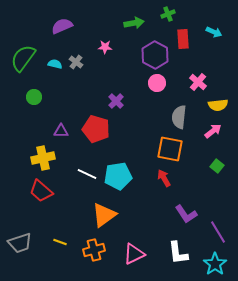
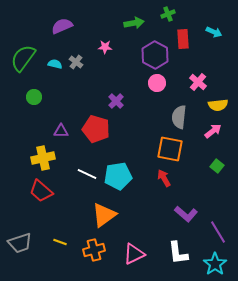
purple L-shape: rotated 15 degrees counterclockwise
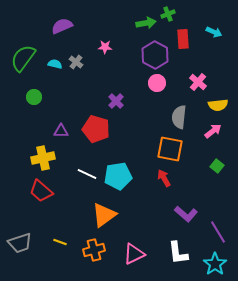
green arrow: moved 12 px right
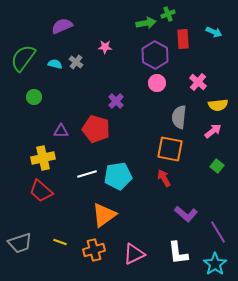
white line: rotated 42 degrees counterclockwise
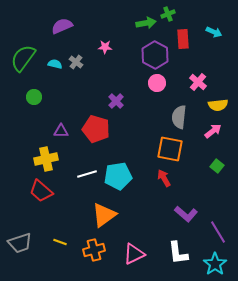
yellow cross: moved 3 px right, 1 px down
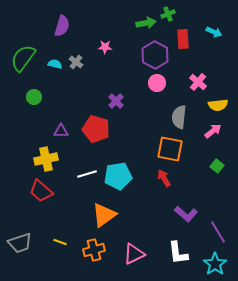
purple semicircle: rotated 130 degrees clockwise
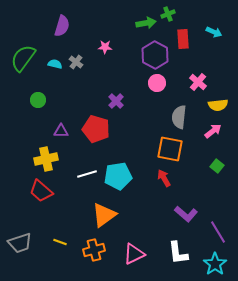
green circle: moved 4 px right, 3 px down
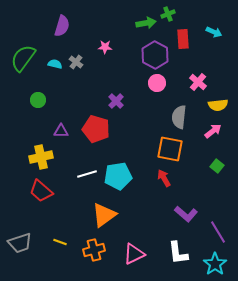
yellow cross: moved 5 px left, 2 px up
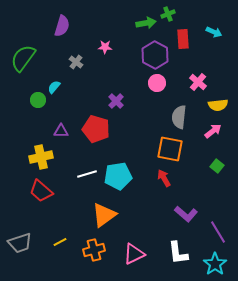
cyan semicircle: moved 1 px left, 23 px down; rotated 64 degrees counterclockwise
yellow line: rotated 48 degrees counterclockwise
